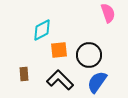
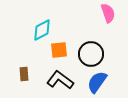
black circle: moved 2 px right, 1 px up
black L-shape: rotated 8 degrees counterclockwise
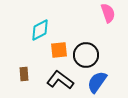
cyan diamond: moved 2 px left
black circle: moved 5 px left, 1 px down
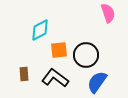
black L-shape: moved 5 px left, 2 px up
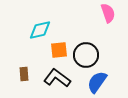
cyan diamond: rotated 15 degrees clockwise
black L-shape: moved 2 px right
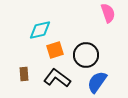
orange square: moved 4 px left; rotated 12 degrees counterclockwise
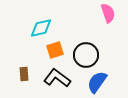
cyan diamond: moved 1 px right, 2 px up
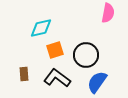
pink semicircle: rotated 30 degrees clockwise
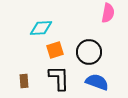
cyan diamond: rotated 10 degrees clockwise
black circle: moved 3 px right, 3 px up
brown rectangle: moved 7 px down
black L-shape: moved 2 px right; rotated 52 degrees clockwise
blue semicircle: rotated 75 degrees clockwise
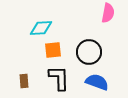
orange square: moved 2 px left; rotated 12 degrees clockwise
